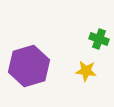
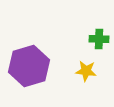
green cross: rotated 18 degrees counterclockwise
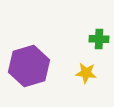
yellow star: moved 2 px down
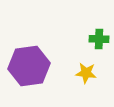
purple hexagon: rotated 9 degrees clockwise
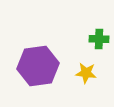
purple hexagon: moved 9 px right
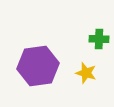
yellow star: rotated 10 degrees clockwise
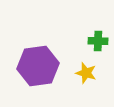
green cross: moved 1 px left, 2 px down
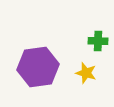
purple hexagon: moved 1 px down
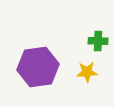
yellow star: moved 1 px right, 1 px up; rotated 20 degrees counterclockwise
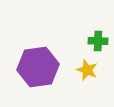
yellow star: moved 2 px up; rotated 25 degrees clockwise
